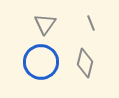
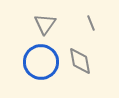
gray diamond: moved 5 px left, 2 px up; rotated 24 degrees counterclockwise
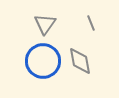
blue circle: moved 2 px right, 1 px up
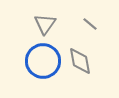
gray line: moved 1 px left, 1 px down; rotated 28 degrees counterclockwise
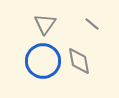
gray line: moved 2 px right
gray diamond: moved 1 px left
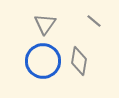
gray line: moved 2 px right, 3 px up
gray diamond: rotated 20 degrees clockwise
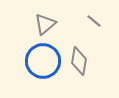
gray triangle: rotated 15 degrees clockwise
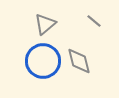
gray diamond: rotated 24 degrees counterclockwise
